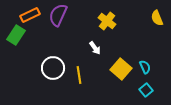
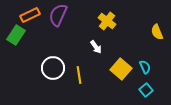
yellow semicircle: moved 14 px down
white arrow: moved 1 px right, 1 px up
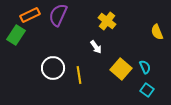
cyan square: moved 1 px right; rotated 16 degrees counterclockwise
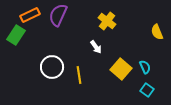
white circle: moved 1 px left, 1 px up
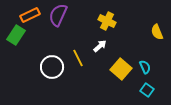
yellow cross: rotated 12 degrees counterclockwise
white arrow: moved 4 px right, 1 px up; rotated 96 degrees counterclockwise
yellow line: moved 1 px left, 17 px up; rotated 18 degrees counterclockwise
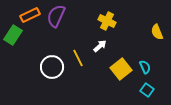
purple semicircle: moved 2 px left, 1 px down
green rectangle: moved 3 px left
yellow square: rotated 10 degrees clockwise
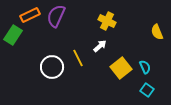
yellow square: moved 1 px up
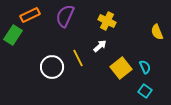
purple semicircle: moved 9 px right
cyan square: moved 2 px left, 1 px down
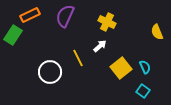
yellow cross: moved 1 px down
white circle: moved 2 px left, 5 px down
cyan square: moved 2 px left
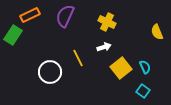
white arrow: moved 4 px right, 1 px down; rotated 24 degrees clockwise
